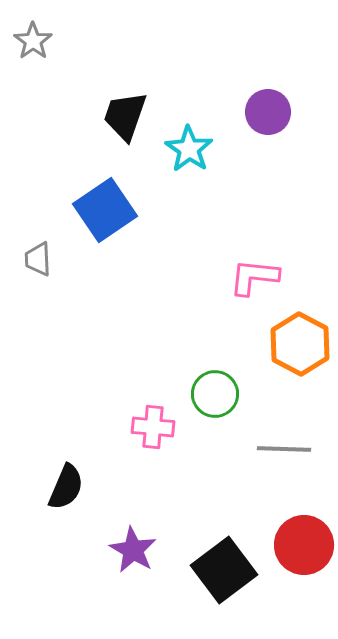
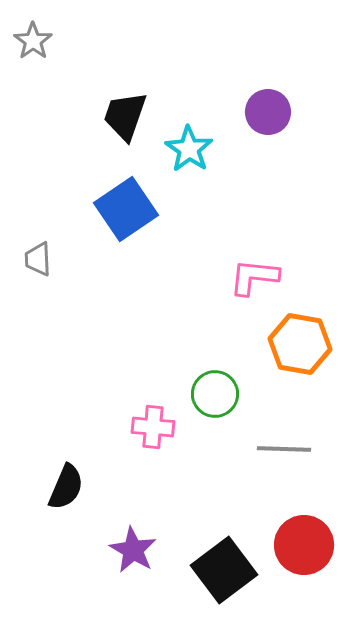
blue square: moved 21 px right, 1 px up
orange hexagon: rotated 18 degrees counterclockwise
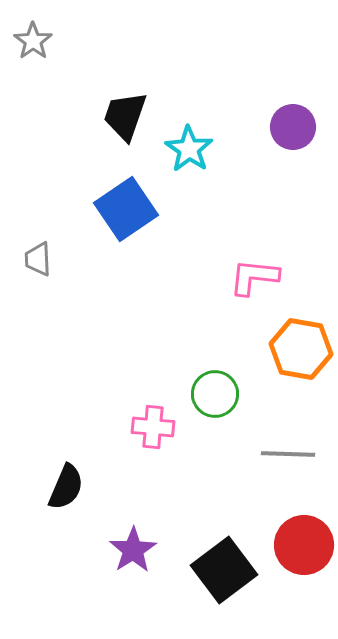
purple circle: moved 25 px right, 15 px down
orange hexagon: moved 1 px right, 5 px down
gray line: moved 4 px right, 5 px down
purple star: rotated 9 degrees clockwise
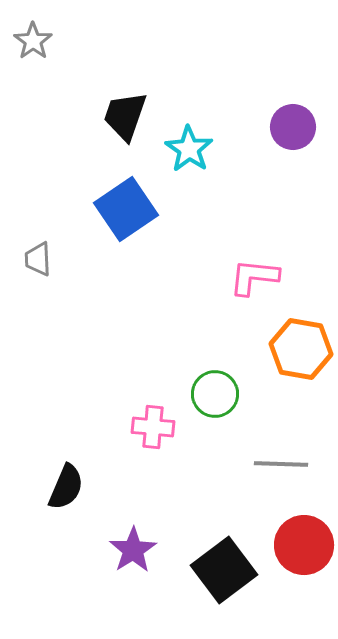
gray line: moved 7 px left, 10 px down
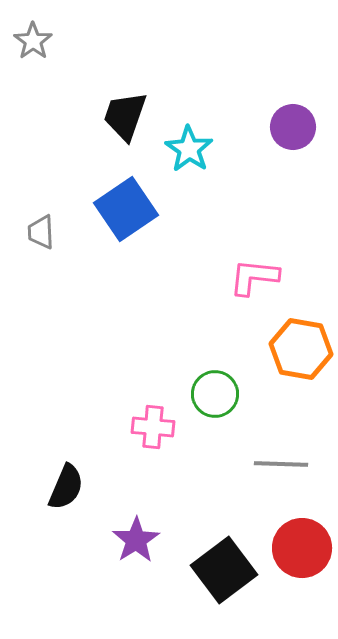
gray trapezoid: moved 3 px right, 27 px up
red circle: moved 2 px left, 3 px down
purple star: moved 3 px right, 10 px up
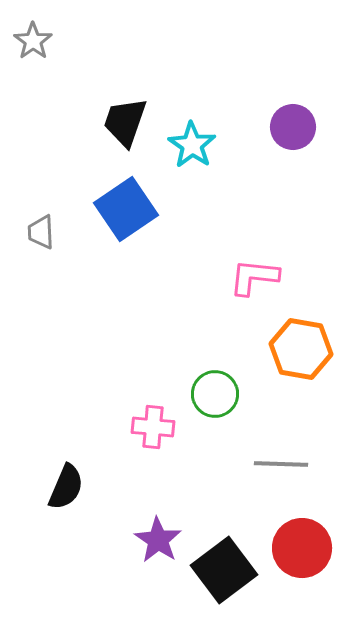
black trapezoid: moved 6 px down
cyan star: moved 3 px right, 4 px up
purple star: moved 22 px right; rotated 6 degrees counterclockwise
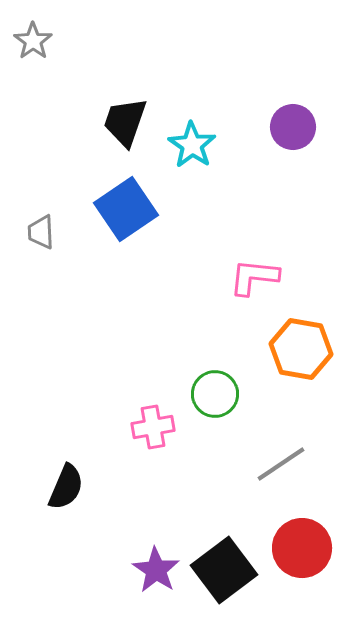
pink cross: rotated 15 degrees counterclockwise
gray line: rotated 36 degrees counterclockwise
purple star: moved 2 px left, 30 px down
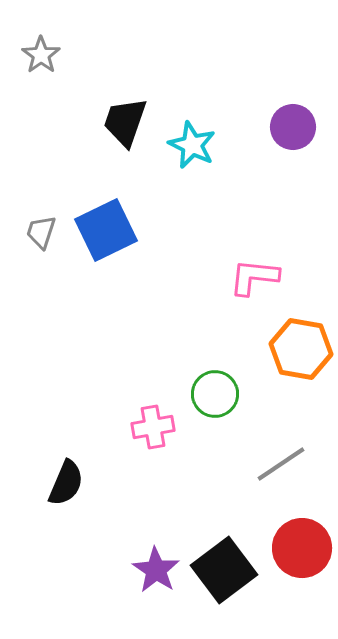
gray star: moved 8 px right, 14 px down
cyan star: rotated 9 degrees counterclockwise
blue square: moved 20 px left, 21 px down; rotated 8 degrees clockwise
gray trapezoid: rotated 21 degrees clockwise
black semicircle: moved 4 px up
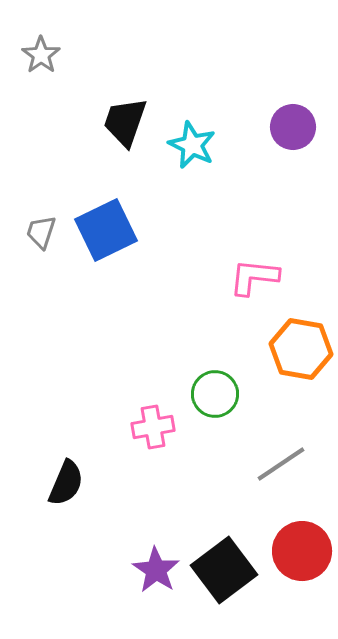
red circle: moved 3 px down
